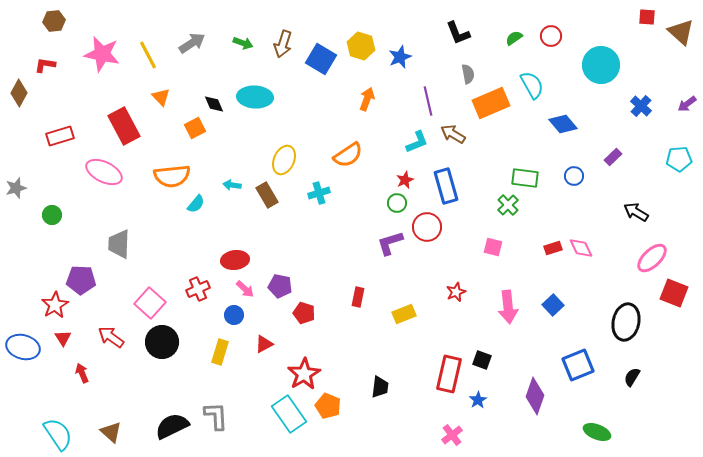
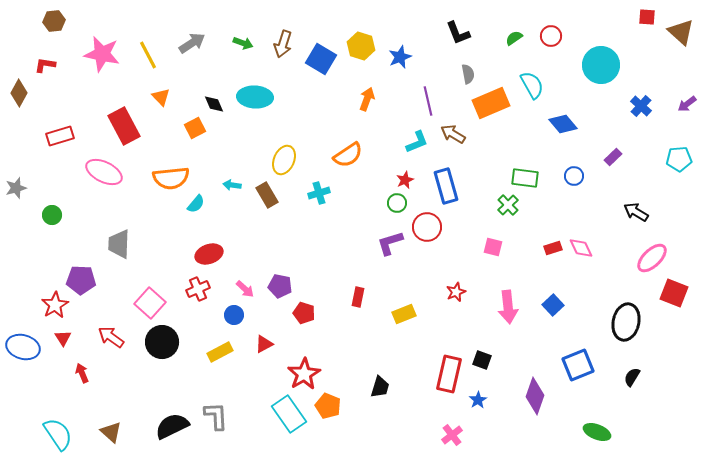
orange semicircle at (172, 176): moved 1 px left, 2 px down
red ellipse at (235, 260): moved 26 px left, 6 px up; rotated 12 degrees counterclockwise
yellow rectangle at (220, 352): rotated 45 degrees clockwise
black trapezoid at (380, 387): rotated 10 degrees clockwise
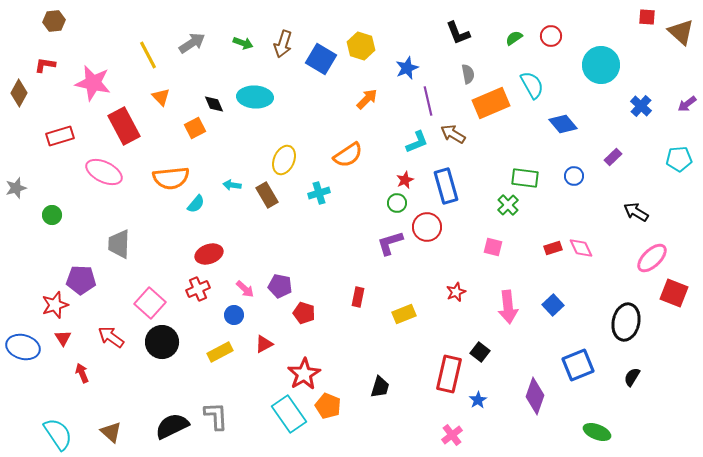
pink star at (102, 54): moved 9 px left, 29 px down
blue star at (400, 57): moved 7 px right, 11 px down
orange arrow at (367, 99): rotated 25 degrees clockwise
red star at (55, 305): rotated 12 degrees clockwise
black square at (482, 360): moved 2 px left, 8 px up; rotated 18 degrees clockwise
